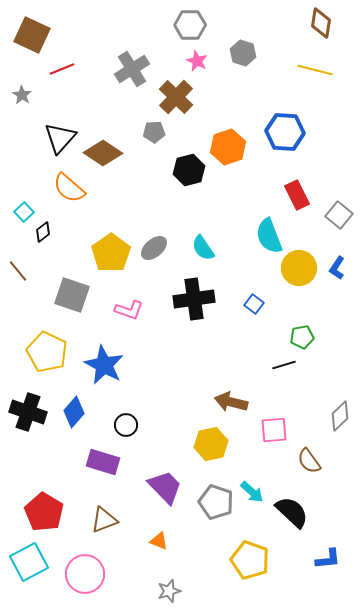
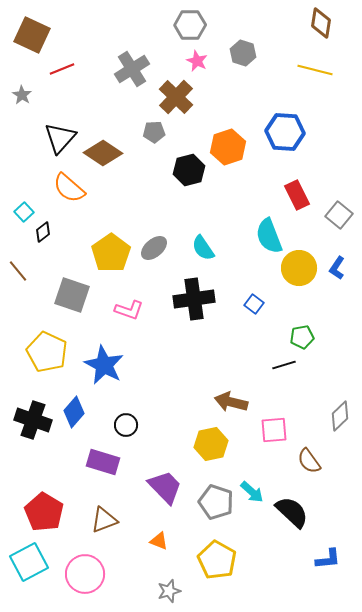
black cross at (28, 412): moved 5 px right, 8 px down
yellow pentagon at (250, 560): moved 33 px left; rotated 9 degrees clockwise
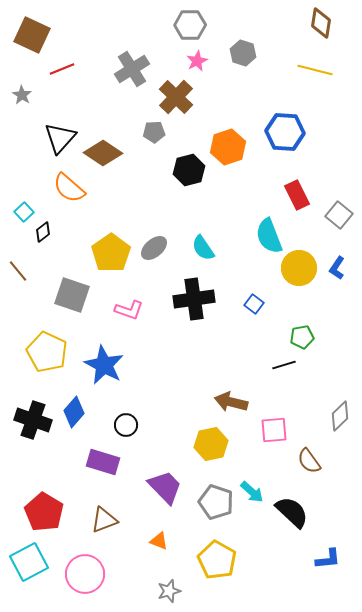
pink star at (197, 61): rotated 20 degrees clockwise
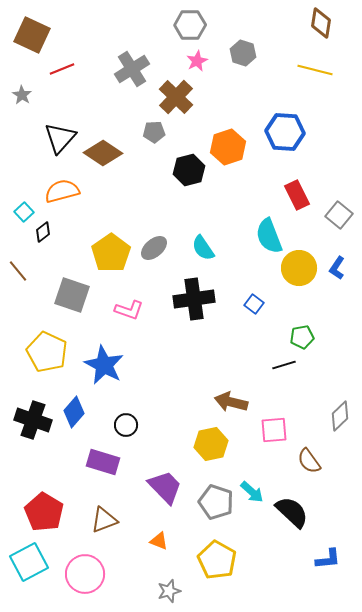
orange semicircle at (69, 188): moved 7 px left, 3 px down; rotated 124 degrees clockwise
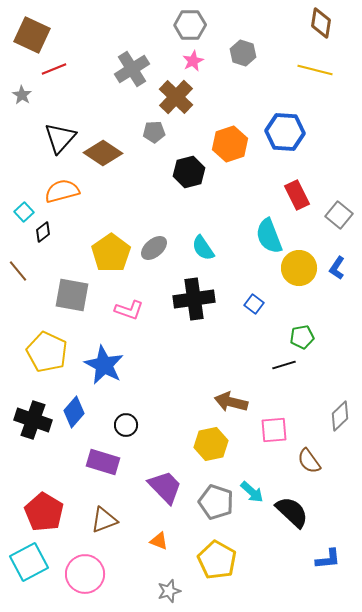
pink star at (197, 61): moved 4 px left
red line at (62, 69): moved 8 px left
orange hexagon at (228, 147): moved 2 px right, 3 px up
black hexagon at (189, 170): moved 2 px down
gray square at (72, 295): rotated 9 degrees counterclockwise
